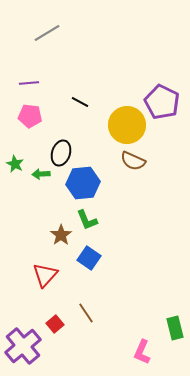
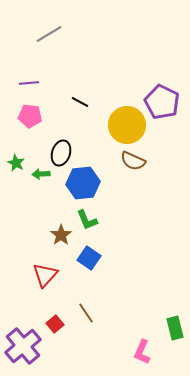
gray line: moved 2 px right, 1 px down
green star: moved 1 px right, 1 px up
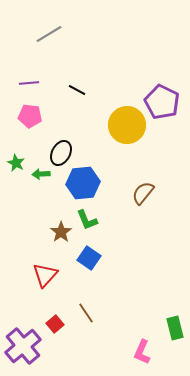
black line: moved 3 px left, 12 px up
black ellipse: rotated 10 degrees clockwise
brown semicircle: moved 10 px right, 32 px down; rotated 105 degrees clockwise
brown star: moved 3 px up
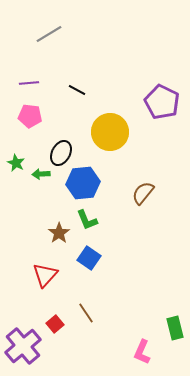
yellow circle: moved 17 px left, 7 px down
brown star: moved 2 px left, 1 px down
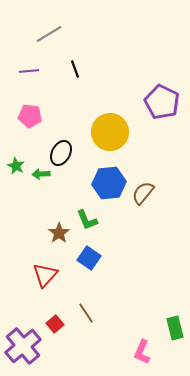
purple line: moved 12 px up
black line: moved 2 px left, 21 px up; rotated 42 degrees clockwise
green star: moved 3 px down
blue hexagon: moved 26 px right
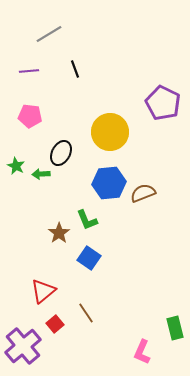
purple pentagon: moved 1 px right, 1 px down
brown semicircle: rotated 30 degrees clockwise
red triangle: moved 2 px left, 16 px down; rotated 8 degrees clockwise
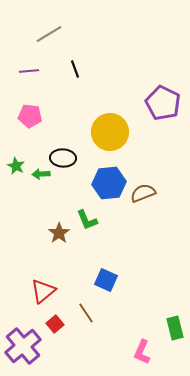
black ellipse: moved 2 px right, 5 px down; rotated 65 degrees clockwise
blue square: moved 17 px right, 22 px down; rotated 10 degrees counterclockwise
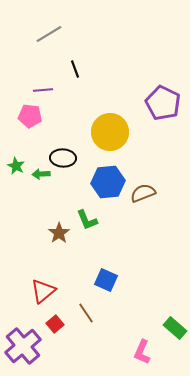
purple line: moved 14 px right, 19 px down
blue hexagon: moved 1 px left, 1 px up
green rectangle: rotated 35 degrees counterclockwise
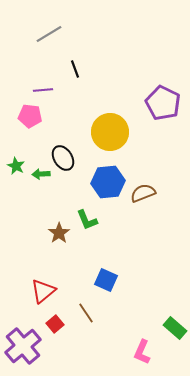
black ellipse: rotated 55 degrees clockwise
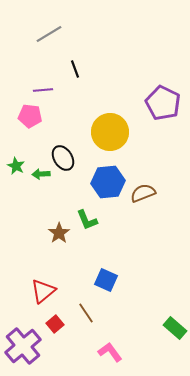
pink L-shape: moved 32 px left; rotated 120 degrees clockwise
